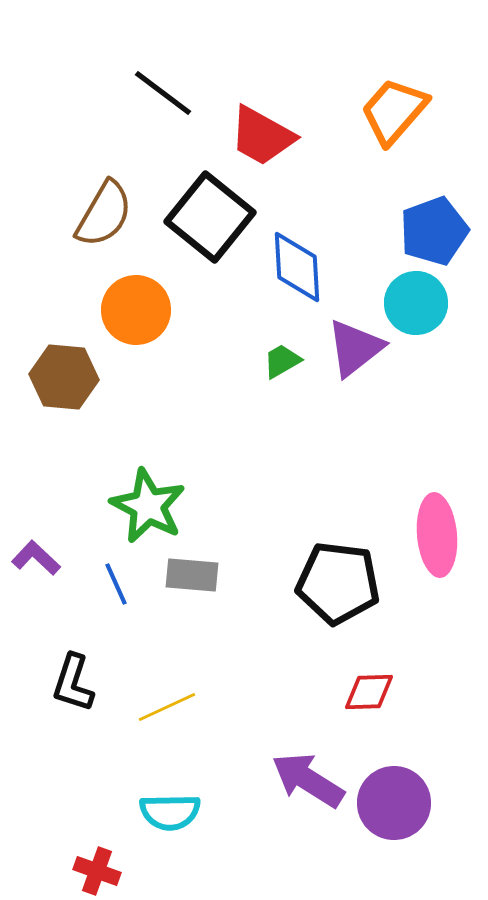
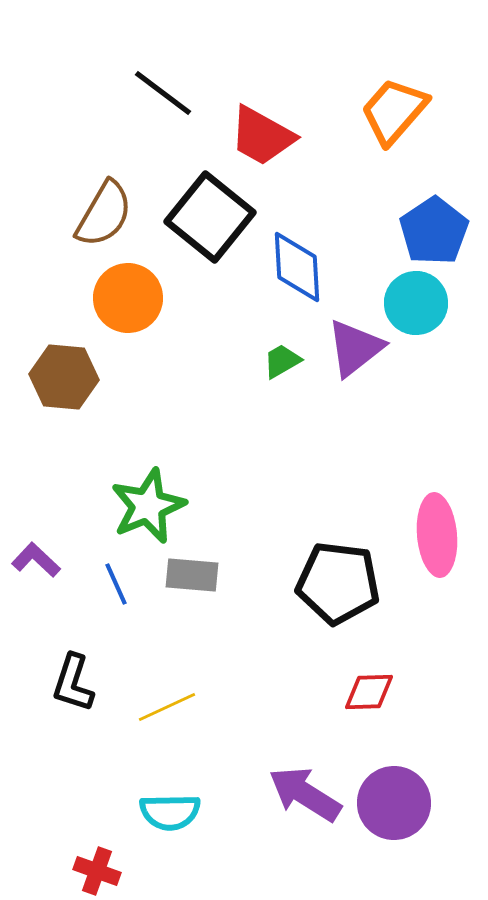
blue pentagon: rotated 14 degrees counterclockwise
orange circle: moved 8 px left, 12 px up
green star: rotated 22 degrees clockwise
purple L-shape: moved 2 px down
purple arrow: moved 3 px left, 14 px down
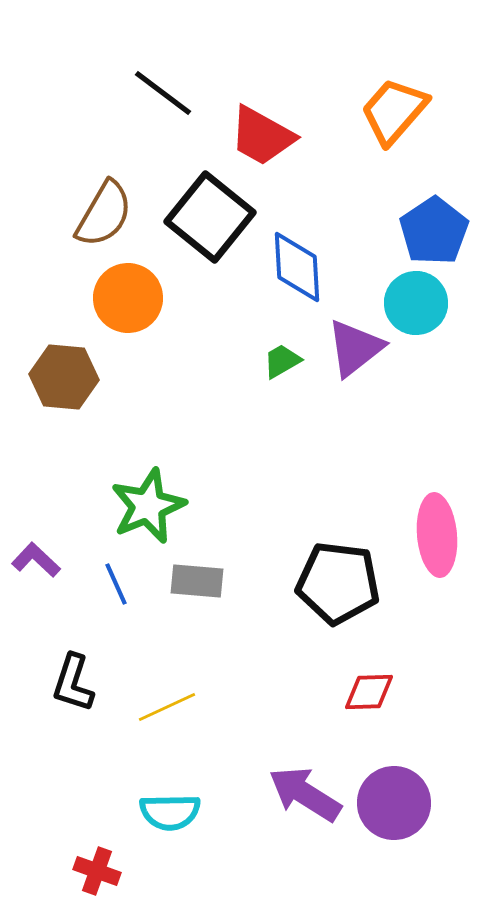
gray rectangle: moved 5 px right, 6 px down
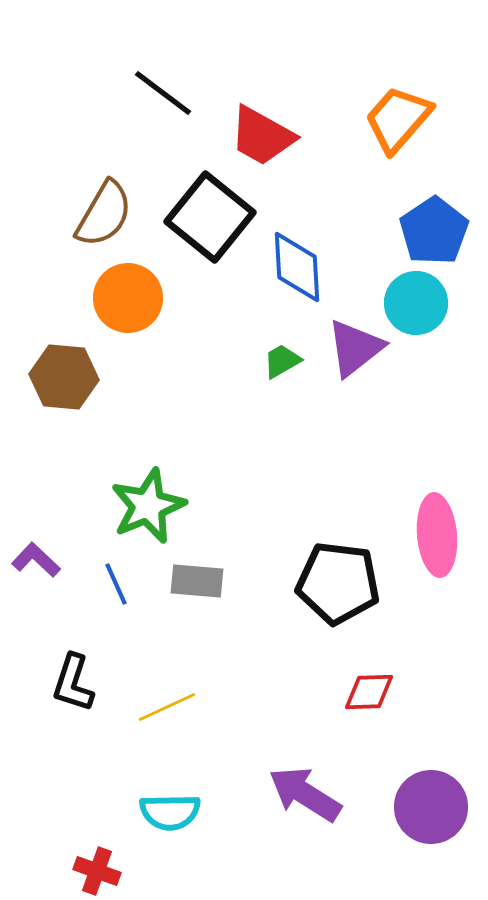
orange trapezoid: moved 4 px right, 8 px down
purple circle: moved 37 px right, 4 px down
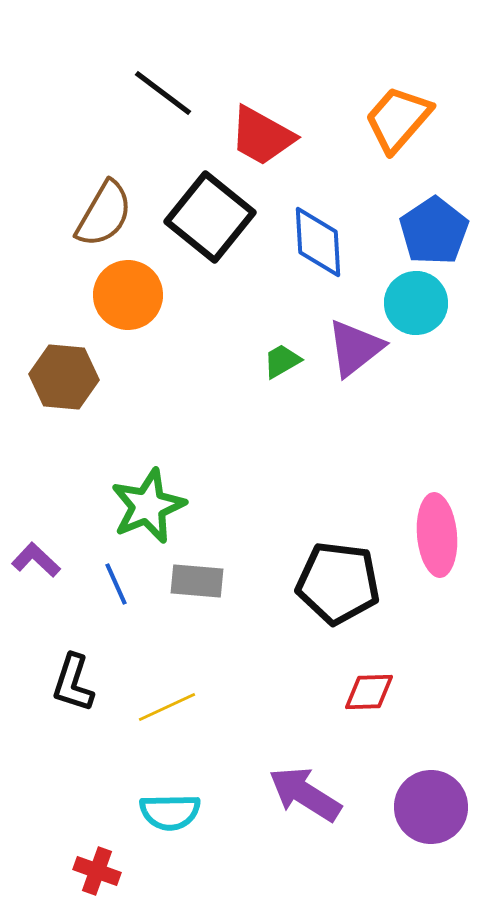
blue diamond: moved 21 px right, 25 px up
orange circle: moved 3 px up
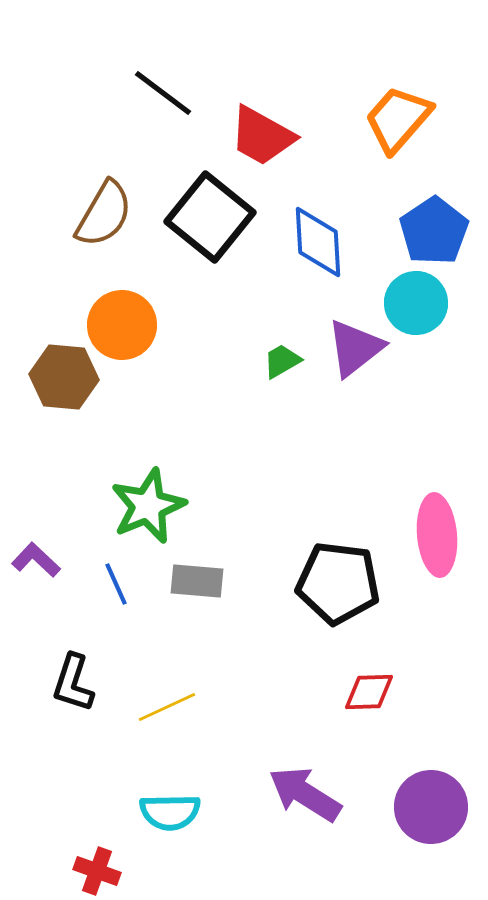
orange circle: moved 6 px left, 30 px down
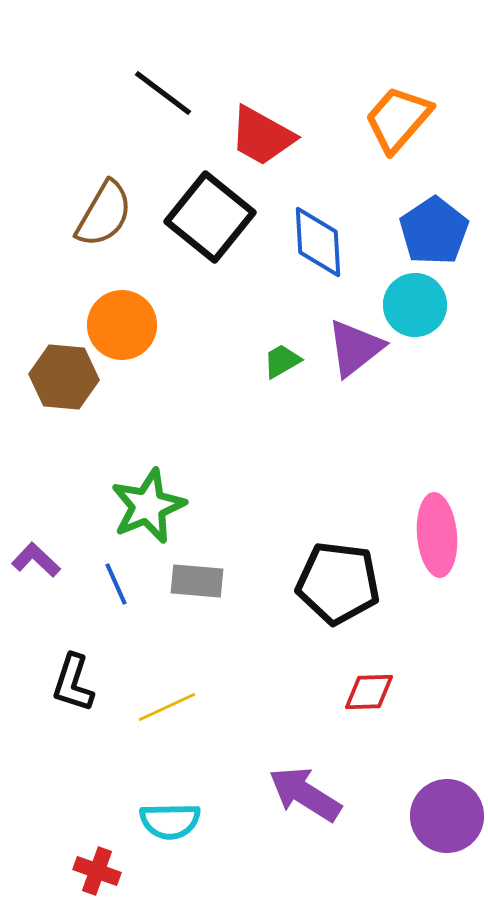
cyan circle: moved 1 px left, 2 px down
purple circle: moved 16 px right, 9 px down
cyan semicircle: moved 9 px down
